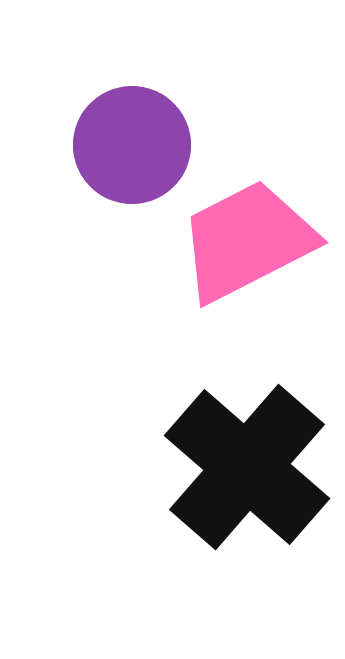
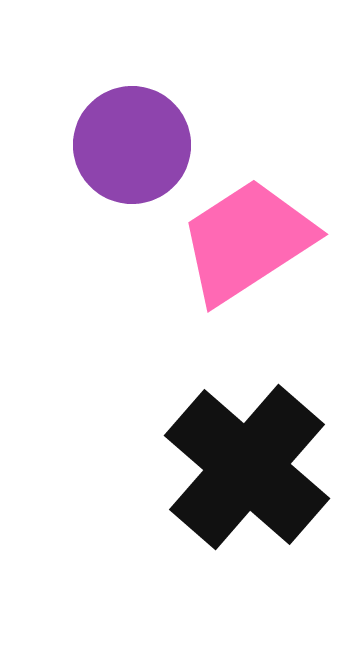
pink trapezoid: rotated 6 degrees counterclockwise
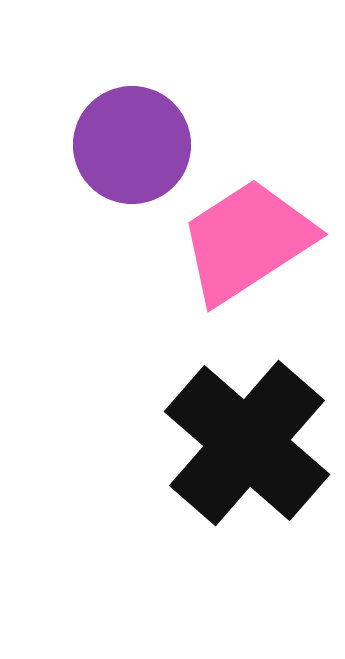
black cross: moved 24 px up
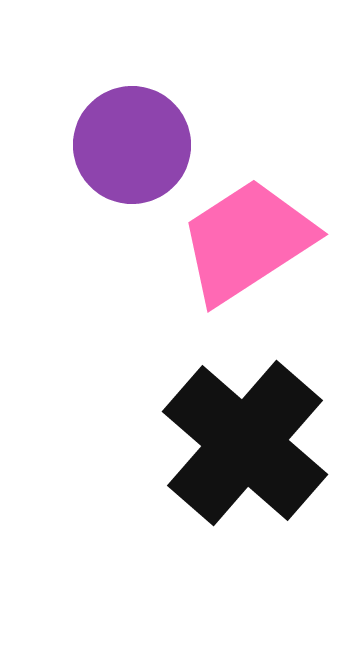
black cross: moved 2 px left
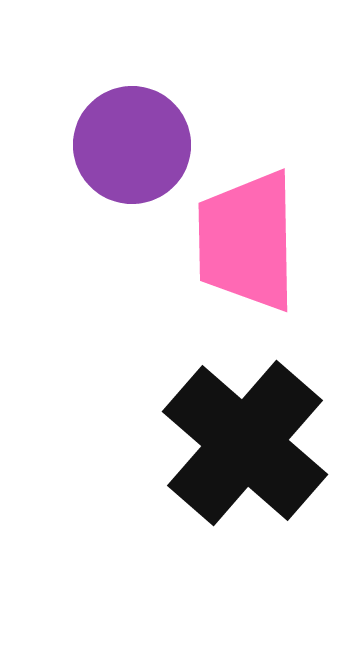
pink trapezoid: rotated 58 degrees counterclockwise
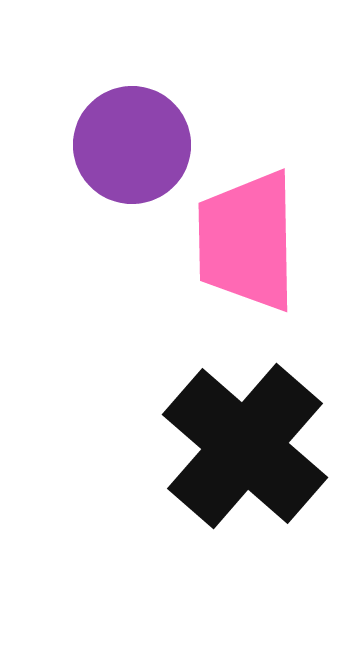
black cross: moved 3 px down
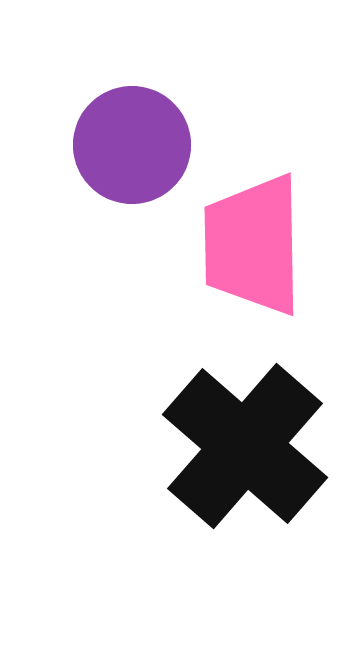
pink trapezoid: moved 6 px right, 4 px down
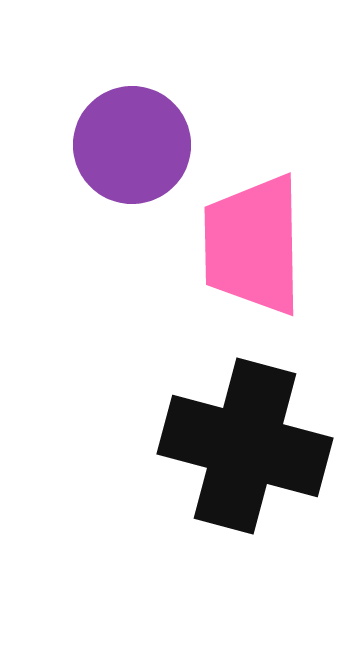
black cross: rotated 26 degrees counterclockwise
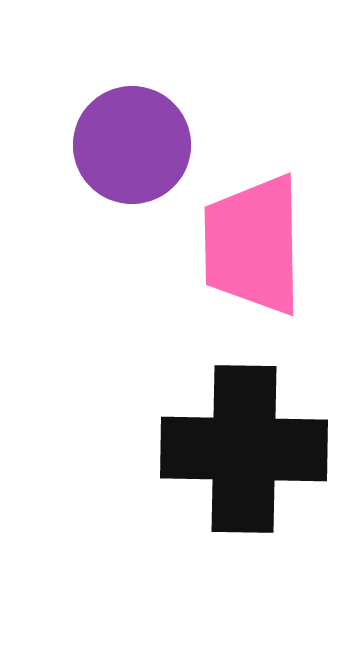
black cross: moved 1 px left, 3 px down; rotated 14 degrees counterclockwise
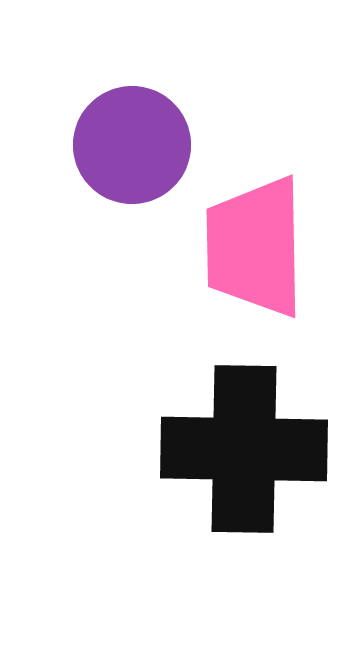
pink trapezoid: moved 2 px right, 2 px down
